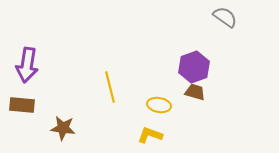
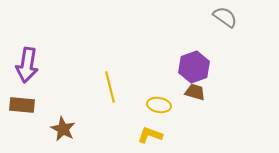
brown star: moved 1 px down; rotated 20 degrees clockwise
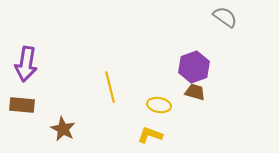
purple arrow: moved 1 px left, 1 px up
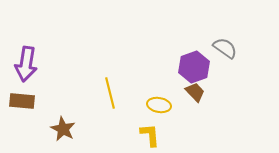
gray semicircle: moved 31 px down
yellow line: moved 6 px down
brown trapezoid: rotated 30 degrees clockwise
brown rectangle: moved 4 px up
yellow L-shape: rotated 65 degrees clockwise
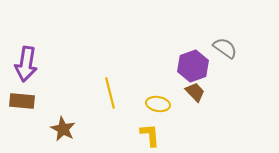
purple hexagon: moved 1 px left, 1 px up
yellow ellipse: moved 1 px left, 1 px up
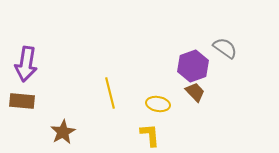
brown star: moved 3 px down; rotated 15 degrees clockwise
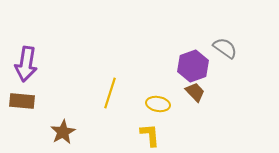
yellow line: rotated 32 degrees clockwise
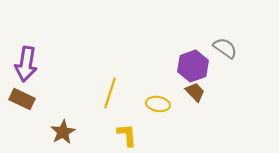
brown rectangle: moved 2 px up; rotated 20 degrees clockwise
yellow L-shape: moved 23 px left
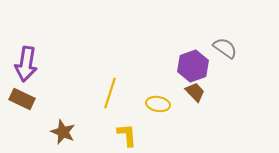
brown star: rotated 20 degrees counterclockwise
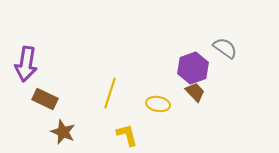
purple hexagon: moved 2 px down
brown rectangle: moved 23 px right
yellow L-shape: rotated 10 degrees counterclockwise
